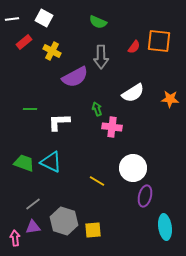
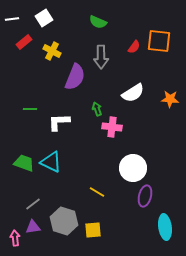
white square: rotated 30 degrees clockwise
purple semicircle: rotated 40 degrees counterclockwise
yellow line: moved 11 px down
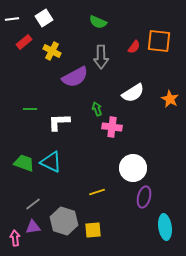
purple semicircle: rotated 40 degrees clockwise
orange star: rotated 24 degrees clockwise
yellow line: rotated 49 degrees counterclockwise
purple ellipse: moved 1 px left, 1 px down
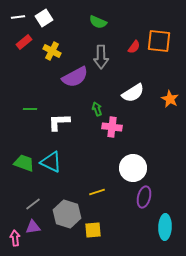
white line: moved 6 px right, 2 px up
gray hexagon: moved 3 px right, 7 px up
cyan ellipse: rotated 10 degrees clockwise
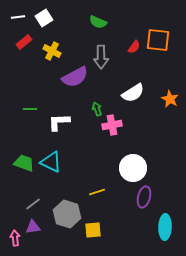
orange square: moved 1 px left, 1 px up
pink cross: moved 2 px up; rotated 18 degrees counterclockwise
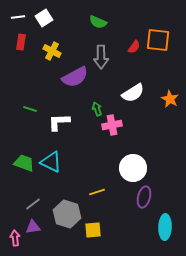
red rectangle: moved 3 px left; rotated 42 degrees counterclockwise
green line: rotated 16 degrees clockwise
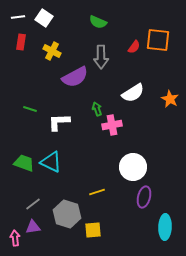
white square: rotated 24 degrees counterclockwise
white circle: moved 1 px up
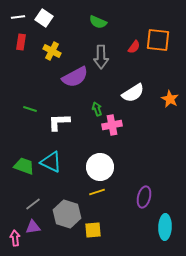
green trapezoid: moved 3 px down
white circle: moved 33 px left
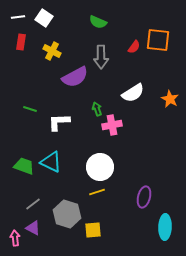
purple triangle: moved 1 px down; rotated 35 degrees clockwise
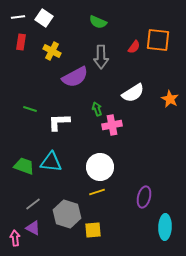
cyan triangle: rotated 20 degrees counterclockwise
